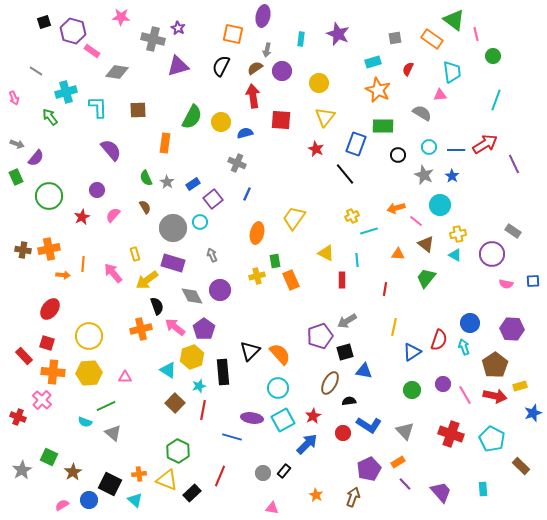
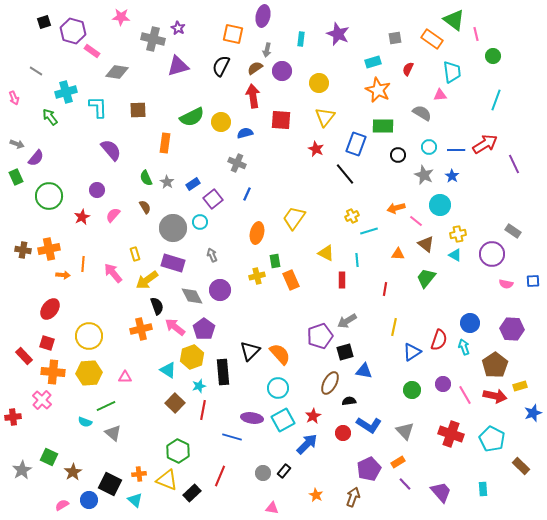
green semicircle at (192, 117): rotated 35 degrees clockwise
red cross at (18, 417): moved 5 px left; rotated 28 degrees counterclockwise
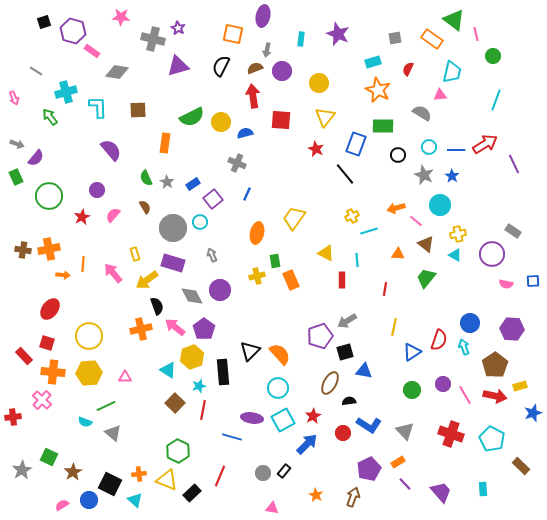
brown semicircle at (255, 68): rotated 14 degrees clockwise
cyan trapezoid at (452, 72): rotated 20 degrees clockwise
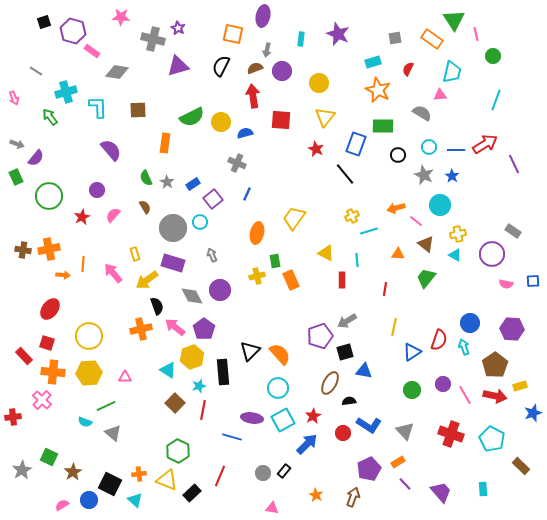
green triangle at (454, 20): rotated 20 degrees clockwise
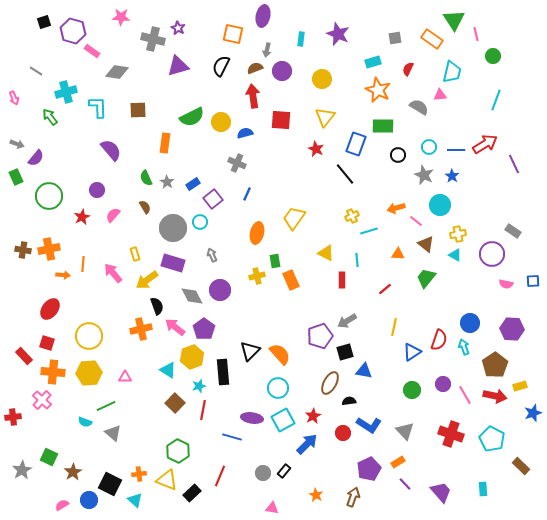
yellow circle at (319, 83): moved 3 px right, 4 px up
gray semicircle at (422, 113): moved 3 px left, 6 px up
red line at (385, 289): rotated 40 degrees clockwise
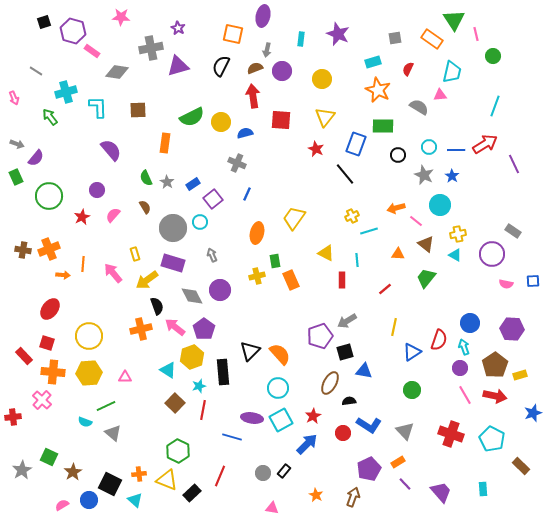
gray cross at (153, 39): moved 2 px left, 9 px down; rotated 25 degrees counterclockwise
cyan line at (496, 100): moved 1 px left, 6 px down
orange cross at (49, 249): rotated 10 degrees counterclockwise
purple circle at (443, 384): moved 17 px right, 16 px up
yellow rectangle at (520, 386): moved 11 px up
cyan square at (283, 420): moved 2 px left
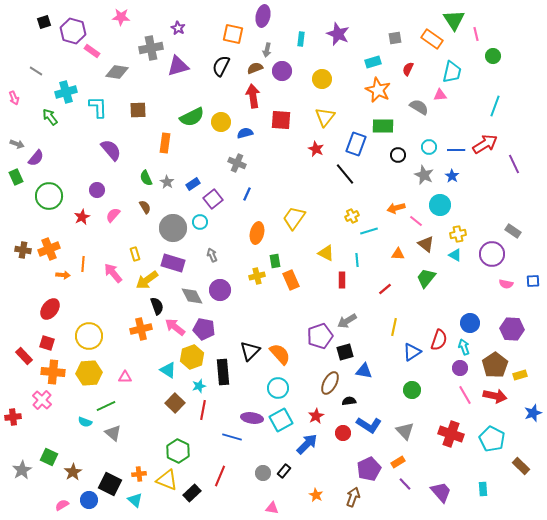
purple pentagon at (204, 329): rotated 25 degrees counterclockwise
red star at (313, 416): moved 3 px right
